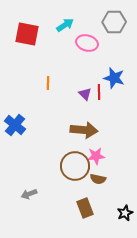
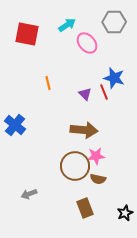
cyan arrow: moved 2 px right
pink ellipse: rotated 35 degrees clockwise
orange line: rotated 16 degrees counterclockwise
red line: moved 5 px right; rotated 21 degrees counterclockwise
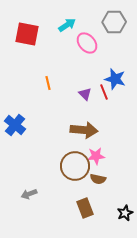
blue star: moved 1 px right, 1 px down
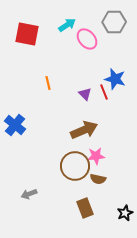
pink ellipse: moved 4 px up
brown arrow: rotated 28 degrees counterclockwise
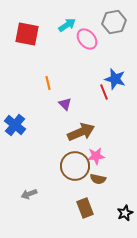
gray hexagon: rotated 10 degrees counterclockwise
purple triangle: moved 20 px left, 10 px down
brown arrow: moved 3 px left, 2 px down
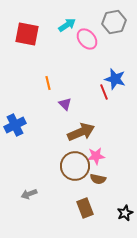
blue cross: rotated 25 degrees clockwise
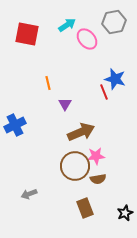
purple triangle: rotated 16 degrees clockwise
brown semicircle: rotated 21 degrees counterclockwise
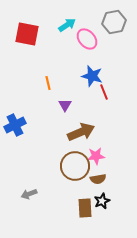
blue star: moved 23 px left, 3 px up
purple triangle: moved 1 px down
brown rectangle: rotated 18 degrees clockwise
black star: moved 23 px left, 12 px up
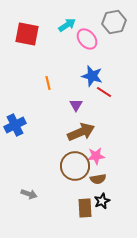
red line: rotated 35 degrees counterclockwise
purple triangle: moved 11 px right
gray arrow: rotated 140 degrees counterclockwise
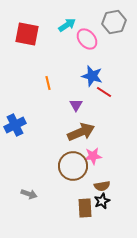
pink star: moved 3 px left
brown circle: moved 2 px left
brown semicircle: moved 4 px right, 7 px down
